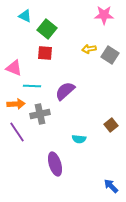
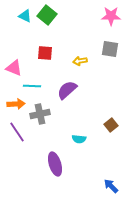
pink star: moved 7 px right, 1 px down
green square: moved 14 px up
yellow arrow: moved 9 px left, 12 px down
gray square: moved 6 px up; rotated 24 degrees counterclockwise
purple semicircle: moved 2 px right, 1 px up
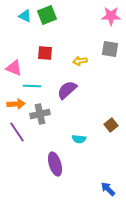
green square: rotated 30 degrees clockwise
blue arrow: moved 3 px left, 3 px down
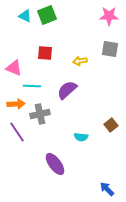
pink star: moved 2 px left
cyan semicircle: moved 2 px right, 2 px up
purple ellipse: rotated 20 degrees counterclockwise
blue arrow: moved 1 px left
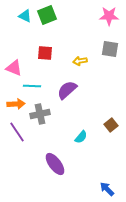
cyan semicircle: rotated 56 degrees counterclockwise
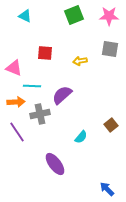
green square: moved 27 px right
purple semicircle: moved 5 px left, 5 px down
orange arrow: moved 2 px up
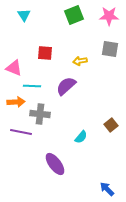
cyan triangle: moved 1 px left, 1 px up; rotated 32 degrees clockwise
purple semicircle: moved 4 px right, 9 px up
gray cross: rotated 18 degrees clockwise
purple line: moved 4 px right; rotated 45 degrees counterclockwise
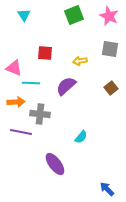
pink star: rotated 24 degrees clockwise
cyan line: moved 1 px left, 3 px up
brown square: moved 37 px up
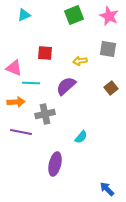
cyan triangle: rotated 40 degrees clockwise
gray square: moved 2 px left
gray cross: moved 5 px right; rotated 18 degrees counterclockwise
purple ellipse: rotated 50 degrees clockwise
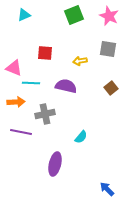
purple semicircle: rotated 55 degrees clockwise
